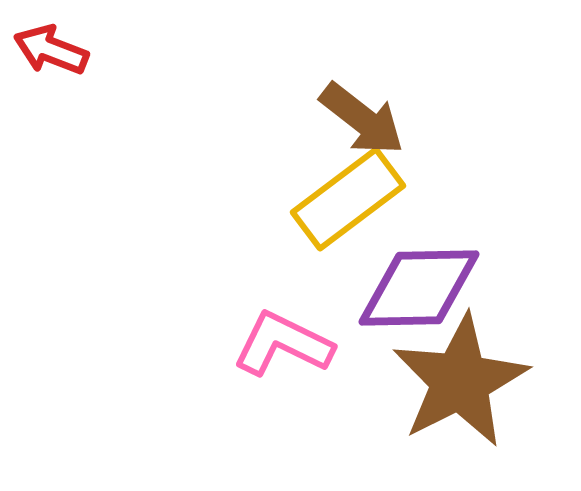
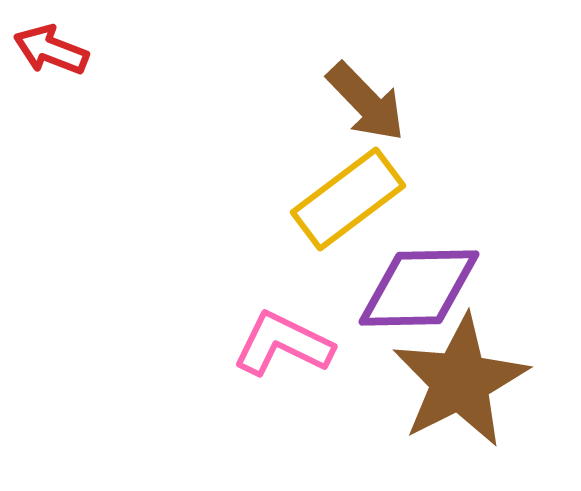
brown arrow: moved 4 px right, 17 px up; rotated 8 degrees clockwise
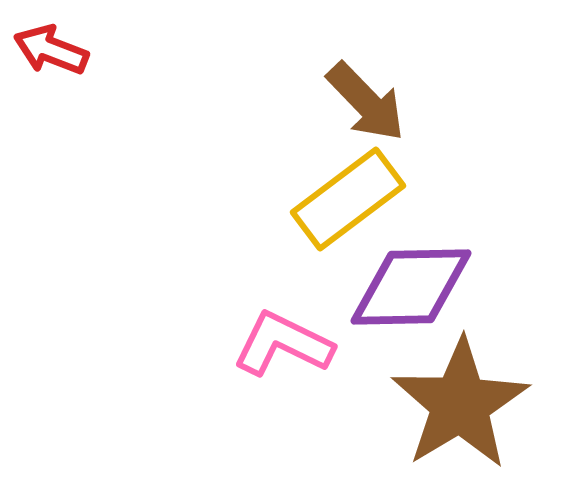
purple diamond: moved 8 px left, 1 px up
brown star: moved 23 px down; rotated 4 degrees counterclockwise
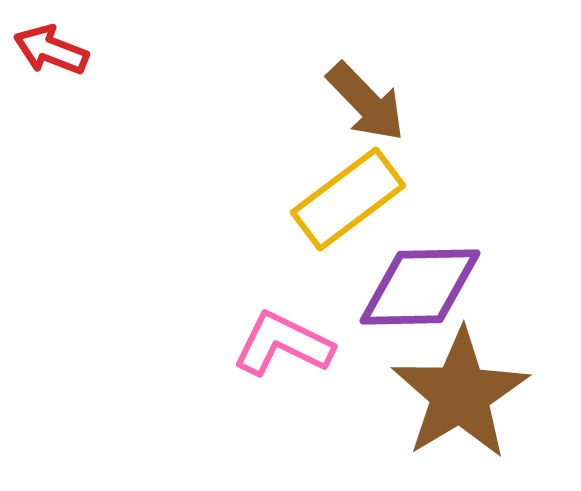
purple diamond: moved 9 px right
brown star: moved 10 px up
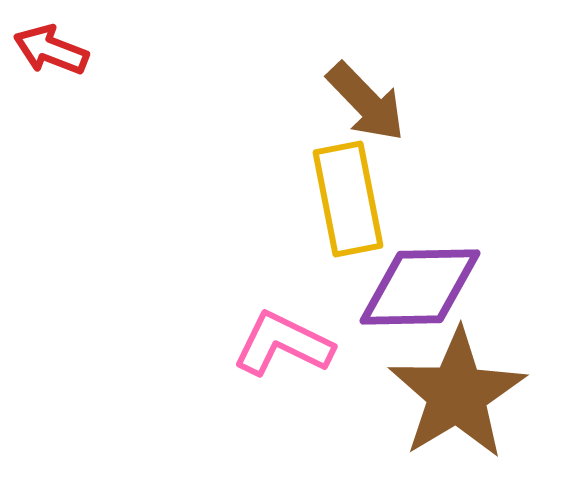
yellow rectangle: rotated 64 degrees counterclockwise
brown star: moved 3 px left
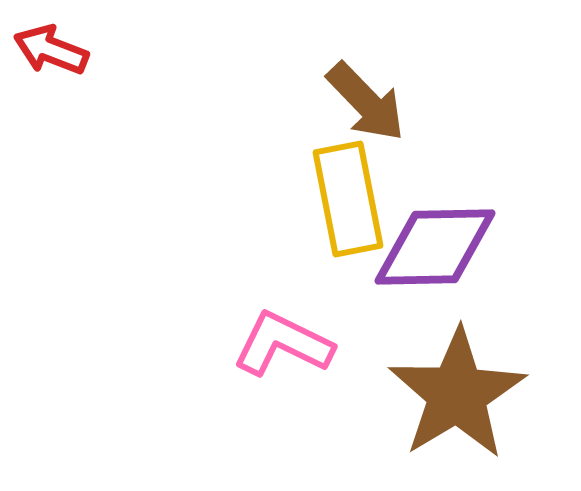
purple diamond: moved 15 px right, 40 px up
